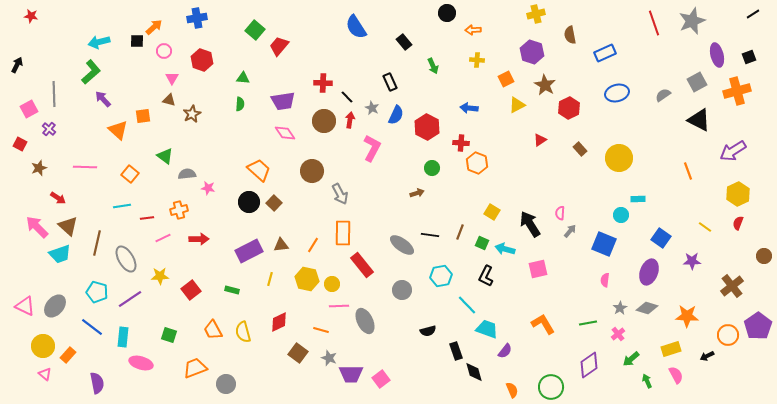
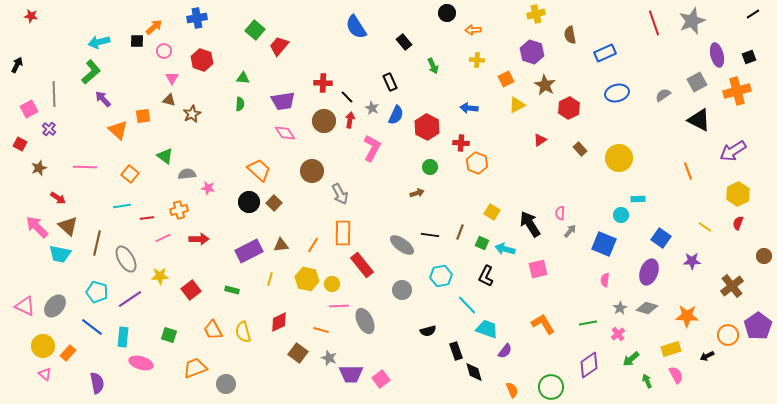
green circle at (432, 168): moved 2 px left, 1 px up
cyan trapezoid at (60, 254): rotated 30 degrees clockwise
orange rectangle at (68, 355): moved 2 px up
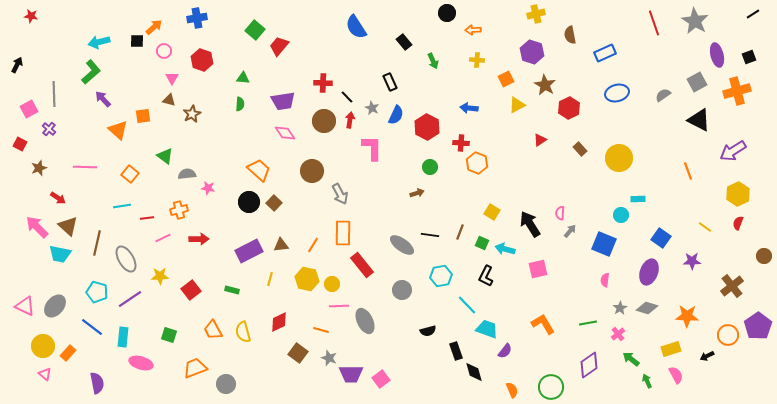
gray star at (692, 21): moved 3 px right; rotated 20 degrees counterclockwise
green arrow at (433, 66): moved 5 px up
pink L-shape at (372, 148): rotated 28 degrees counterclockwise
green arrow at (631, 359): rotated 78 degrees clockwise
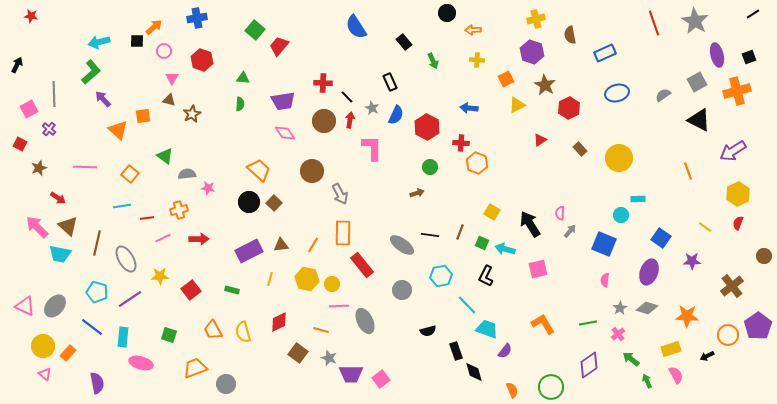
yellow cross at (536, 14): moved 5 px down
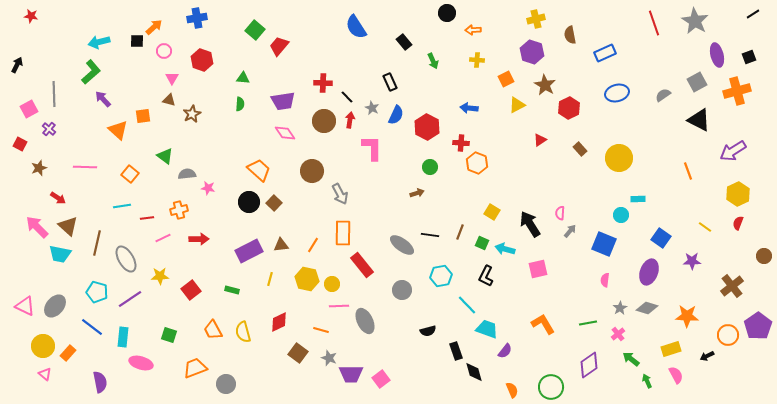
purple semicircle at (97, 383): moved 3 px right, 1 px up
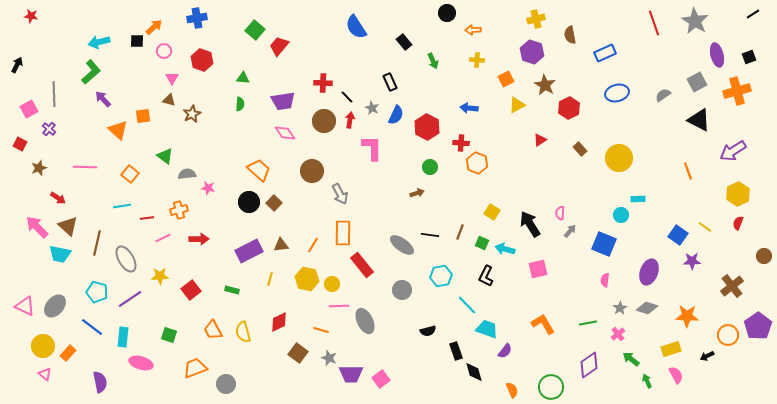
blue square at (661, 238): moved 17 px right, 3 px up
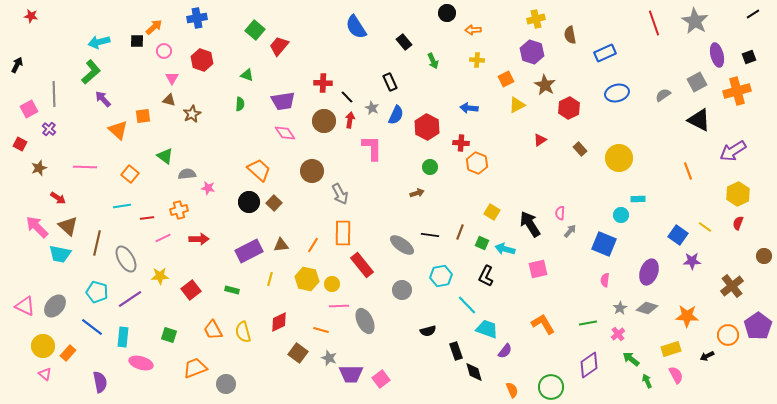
green triangle at (243, 78): moved 4 px right, 3 px up; rotated 16 degrees clockwise
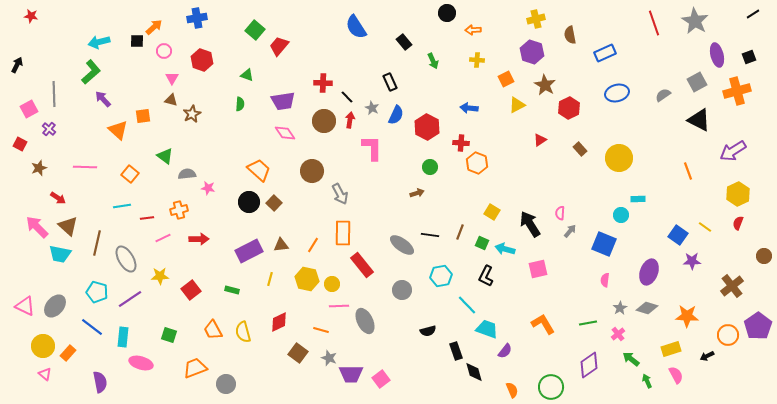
brown triangle at (169, 100): moved 2 px right
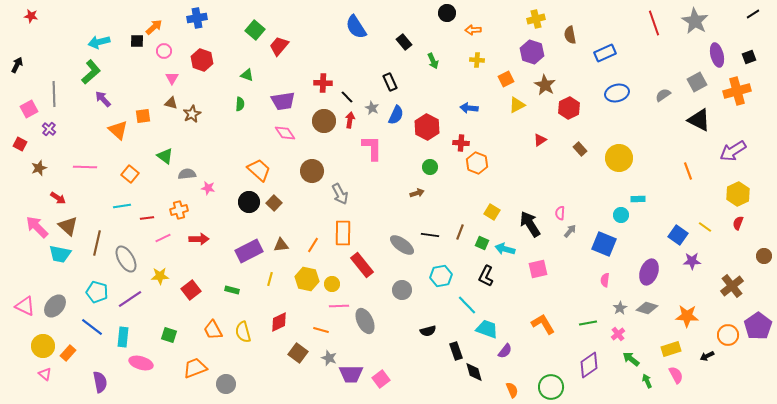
brown triangle at (171, 100): moved 3 px down
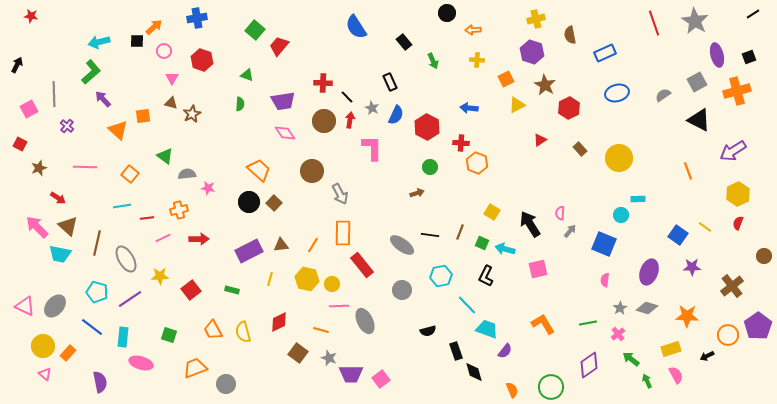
purple cross at (49, 129): moved 18 px right, 3 px up
purple star at (692, 261): moved 6 px down
